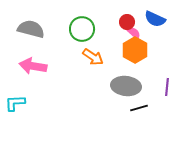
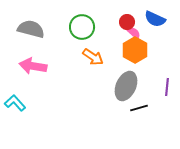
green circle: moved 2 px up
gray ellipse: rotated 72 degrees counterclockwise
cyan L-shape: rotated 50 degrees clockwise
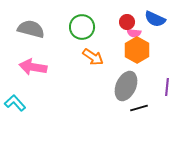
pink semicircle: rotated 144 degrees clockwise
orange hexagon: moved 2 px right
pink arrow: moved 1 px down
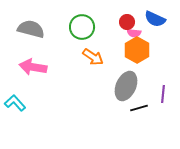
purple line: moved 4 px left, 7 px down
